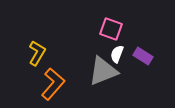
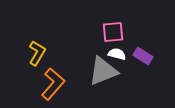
pink square: moved 2 px right, 3 px down; rotated 25 degrees counterclockwise
white semicircle: rotated 84 degrees clockwise
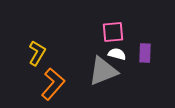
purple rectangle: moved 2 px right, 3 px up; rotated 60 degrees clockwise
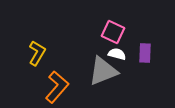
pink square: rotated 30 degrees clockwise
orange L-shape: moved 4 px right, 3 px down
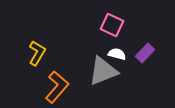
pink square: moved 1 px left, 7 px up
purple rectangle: rotated 42 degrees clockwise
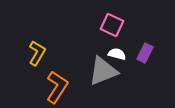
purple rectangle: rotated 18 degrees counterclockwise
orange L-shape: rotated 8 degrees counterclockwise
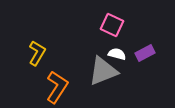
purple rectangle: rotated 36 degrees clockwise
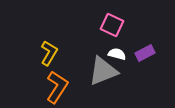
yellow L-shape: moved 12 px right
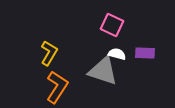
purple rectangle: rotated 30 degrees clockwise
gray triangle: rotated 40 degrees clockwise
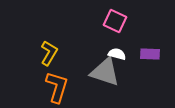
pink square: moved 3 px right, 4 px up
purple rectangle: moved 5 px right, 1 px down
gray triangle: moved 2 px right, 1 px down
orange L-shape: rotated 16 degrees counterclockwise
